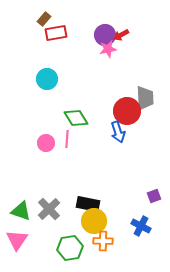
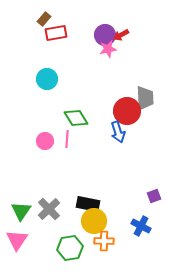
pink circle: moved 1 px left, 2 px up
green triangle: rotated 45 degrees clockwise
orange cross: moved 1 px right
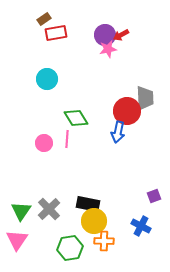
brown rectangle: rotated 16 degrees clockwise
blue arrow: rotated 30 degrees clockwise
pink circle: moved 1 px left, 2 px down
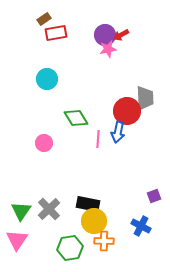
pink line: moved 31 px right
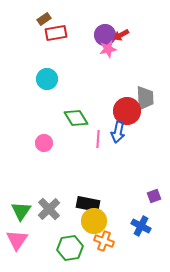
orange cross: rotated 18 degrees clockwise
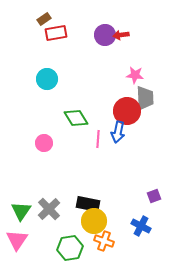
red arrow: rotated 21 degrees clockwise
pink star: moved 27 px right, 26 px down; rotated 18 degrees clockwise
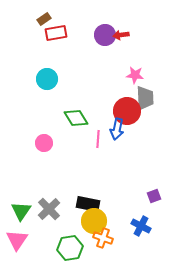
blue arrow: moved 1 px left, 3 px up
orange cross: moved 1 px left, 3 px up
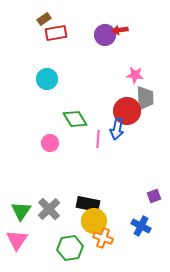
red arrow: moved 1 px left, 5 px up
green diamond: moved 1 px left, 1 px down
pink circle: moved 6 px right
